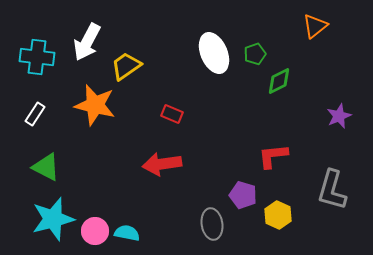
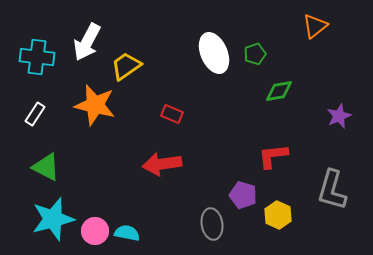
green diamond: moved 10 px down; rotated 16 degrees clockwise
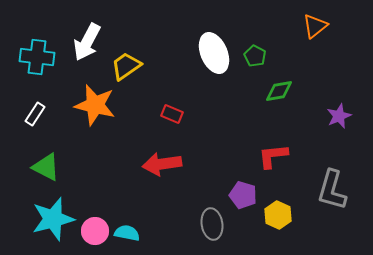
green pentagon: moved 2 px down; rotated 25 degrees counterclockwise
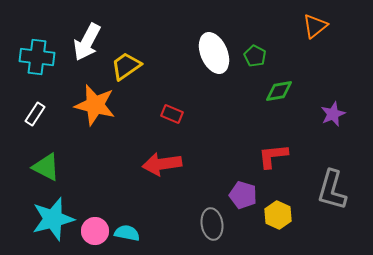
purple star: moved 6 px left, 2 px up
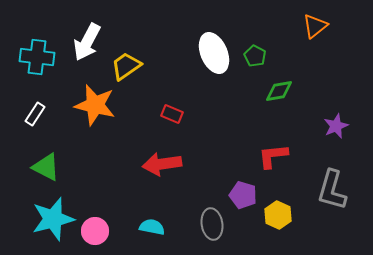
purple star: moved 3 px right, 12 px down
cyan semicircle: moved 25 px right, 6 px up
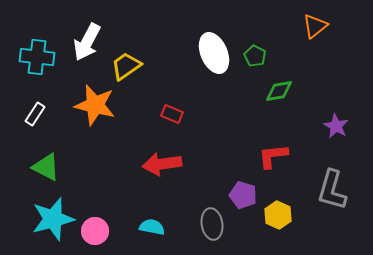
purple star: rotated 20 degrees counterclockwise
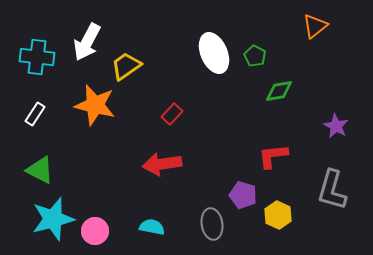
red rectangle: rotated 70 degrees counterclockwise
green triangle: moved 6 px left, 3 px down
